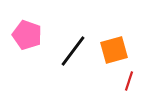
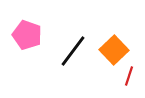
orange square: rotated 28 degrees counterclockwise
red line: moved 5 px up
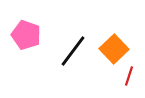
pink pentagon: moved 1 px left
orange square: moved 1 px up
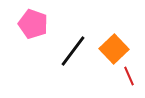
pink pentagon: moved 7 px right, 11 px up
red line: rotated 42 degrees counterclockwise
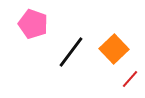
black line: moved 2 px left, 1 px down
red line: moved 1 px right, 3 px down; rotated 66 degrees clockwise
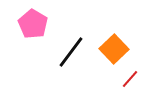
pink pentagon: rotated 12 degrees clockwise
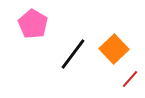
black line: moved 2 px right, 2 px down
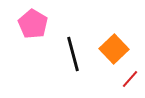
black line: rotated 52 degrees counterclockwise
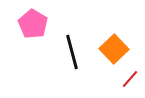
black line: moved 1 px left, 2 px up
